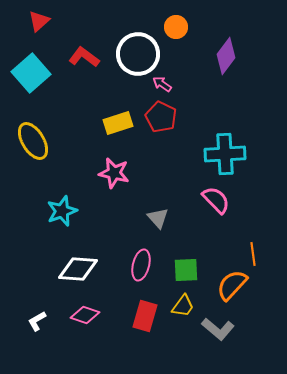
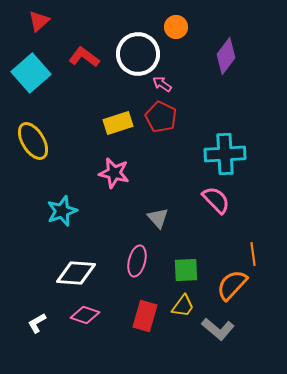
pink ellipse: moved 4 px left, 4 px up
white diamond: moved 2 px left, 4 px down
white L-shape: moved 2 px down
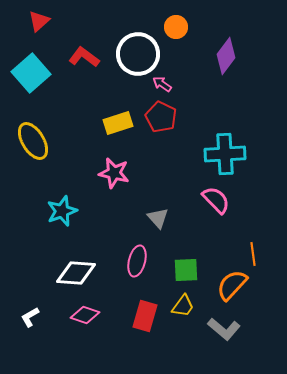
white L-shape: moved 7 px left, 6 px up
gray L-shape: moved 6 px right
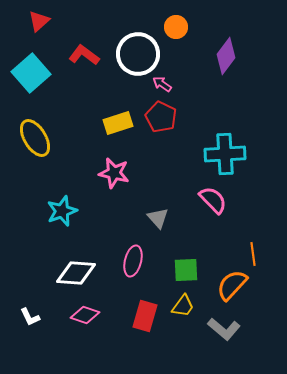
red L-shape: moved 2 px up
yellow ellipse: moved 2 px right, 3 px up
pink semicircle: moved 3 px left
pink ellipse: moved 4 px left
white L-shape: rotated 85 degrees counterclockwise
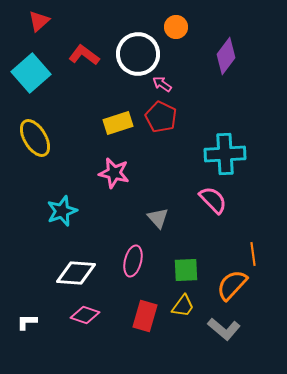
white L-shape: moved 3 px left, 5 px down; rotated 115 degrees clockwise
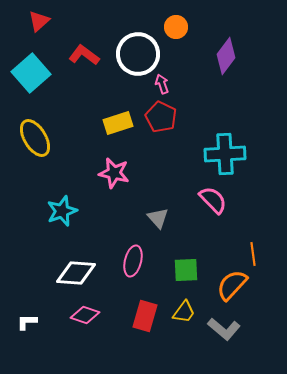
pink arrow: rotated 36 degrees clockwise
yellow trapezoid: moved 1 px right, 6 px down
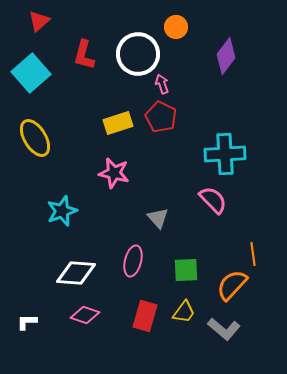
red L-shape: rotated 112 degrees counterclockwise
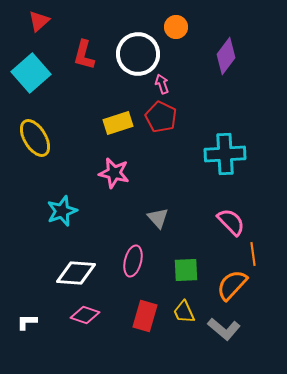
pink semicircle: moved 18 px right, 22 px down
yellow trapezoid: rotated 120 degrees clockwise
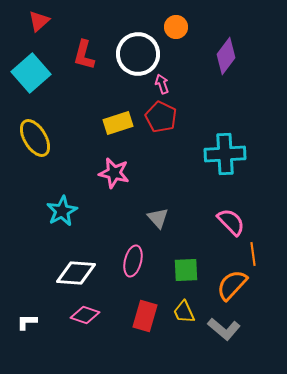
cyan star: rotated 8 degrees counterclockwise
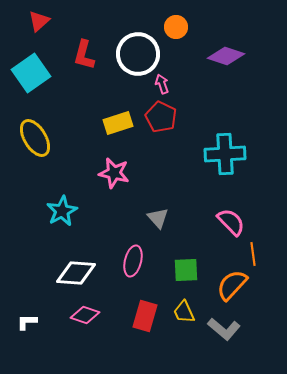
purple diamond: rotated 72 degrees clockwise
cyan square: rotated 6 degrees clockwise
